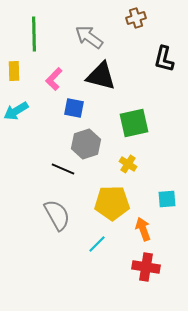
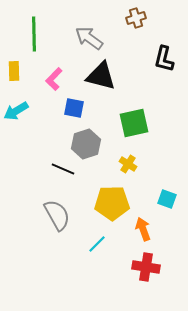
gray arrow: moved 1 px down
cyan square: rotated 24 degrees clockwise
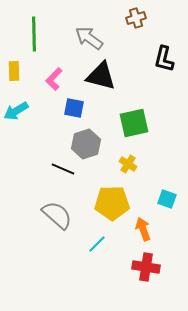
gray semicircle: rotated 20 degrees counterclockwise
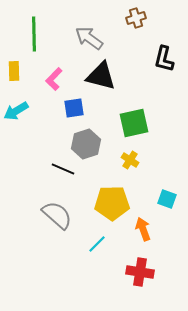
blue square: rotated 20 degrees counterclockwise
yellow cross: moved 2 px right, 4 px up
red cross: moved 6 px left, 5 px down
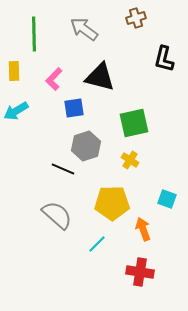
gray arrow: moved 5 px left, 9 px up
black triangle: moved 1 px left, 1 px down
gray hexagon: moved 2 px down
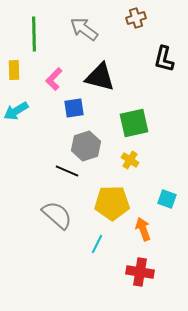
yellow rectangle: moved 1 px up
black line: moved 4 px right, 2 px down
cyan line: rotated 18 degrees counterclockwise
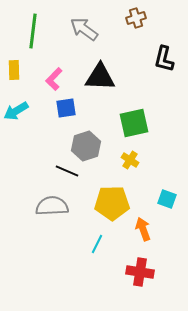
green line: moved 1 px left, 3 px up; rotated 8 degrees clockwise
black triangle: rotated 12 degrees counterclockwise
blue square: moved 8 px left
gray semicircle: moved 5 px left, 9 px up; rotated 44 degrees counterclockwise
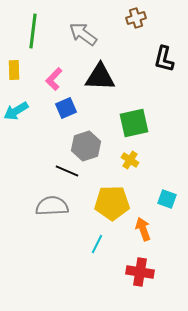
gray arrow: moved 1 px left, 5 px down
blue square: rotated 15 degrees counterclockwise
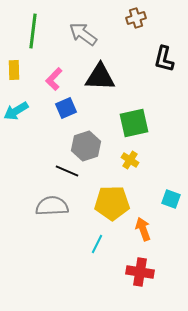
cyan square: moved 4 px right
